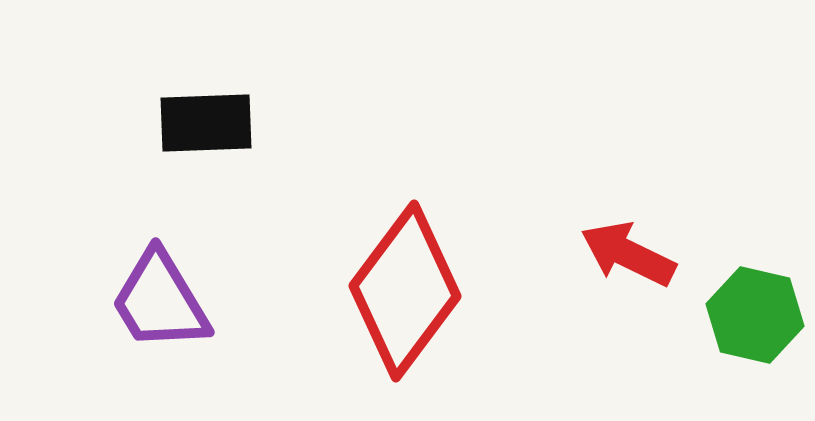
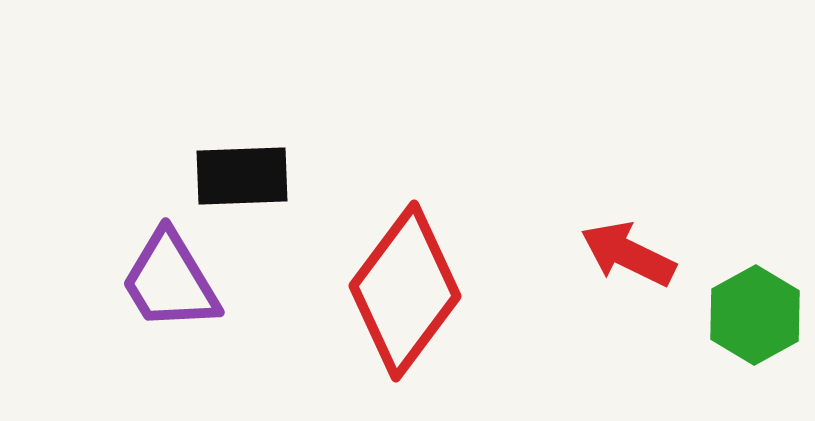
black rectangle: moved 36 px right, 53 px down
purple trapezoid: moved 10 px right, 20 px up
green hexagon: rotated 18 degrees clockwise
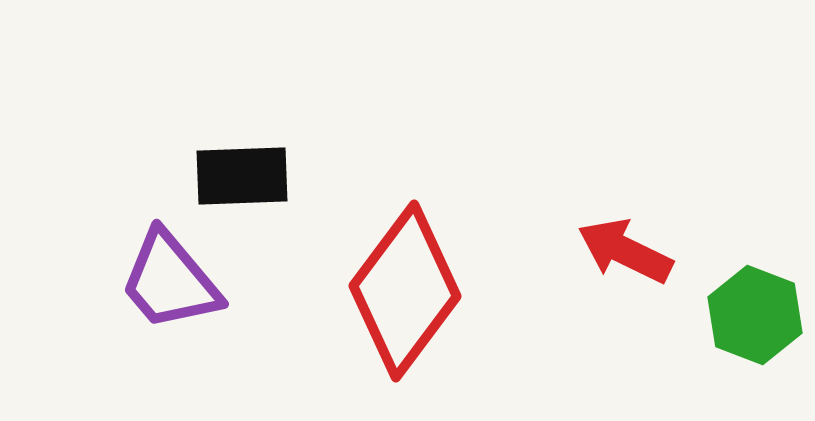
red arrow: moved 3 px left, 3 px up
purple trapezoid: rotated 9 degrees counterclockwise
green hexagon: rotated 10 degrees counterclockwise
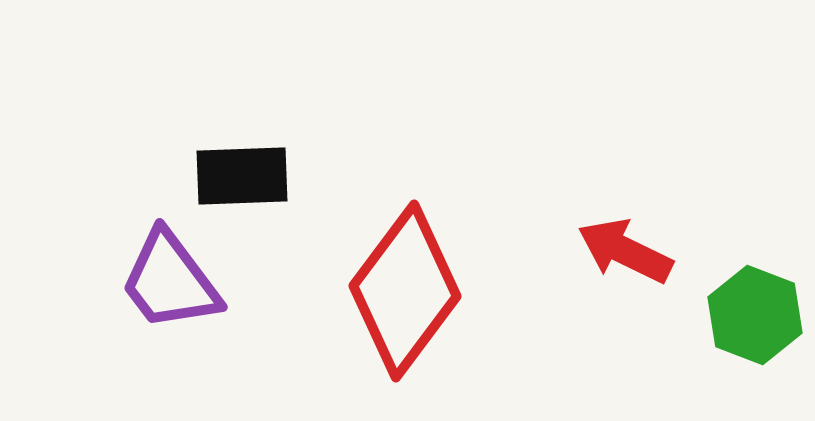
purple trapezoid: rotated 3 degrees clockwise
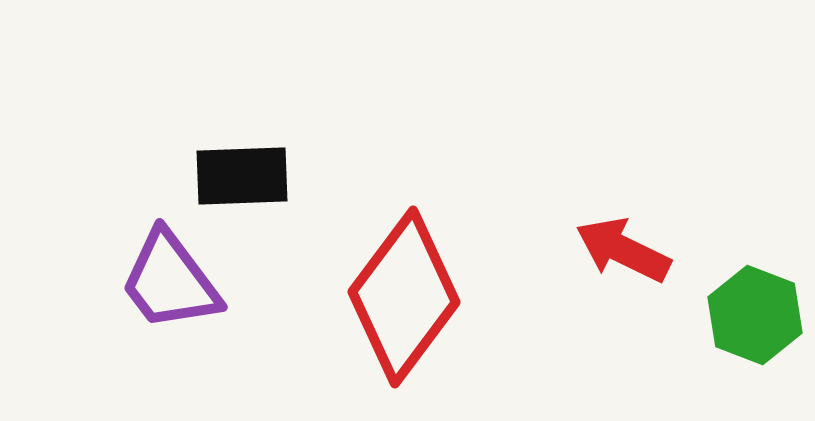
red arrow: moved 2 px left, 1 px up
red diamond: moved 1 px left, 6 px down
